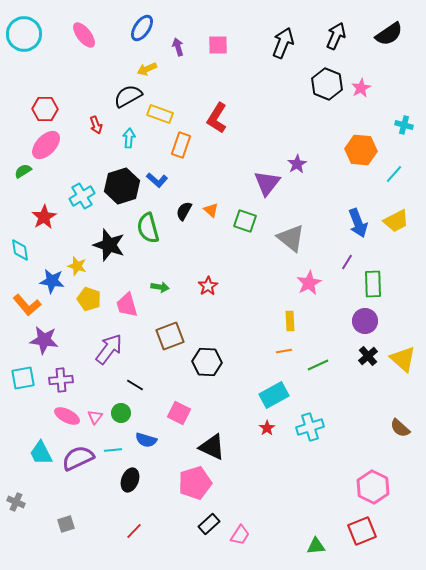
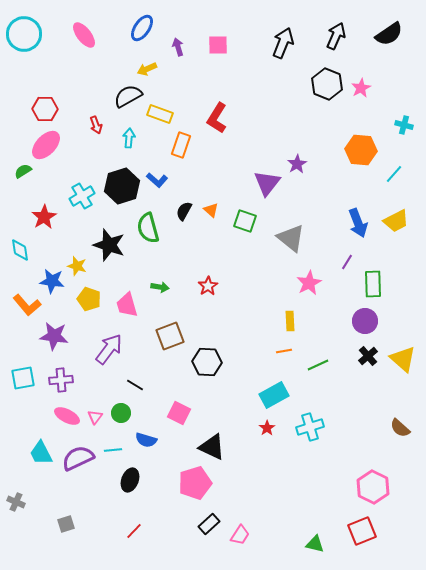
purple star at (44, 340): moved 10 px right, 4 px up
green triangle at (316, 546): moved 1 px left, 2 px up; rotated 18 degrees clockwise
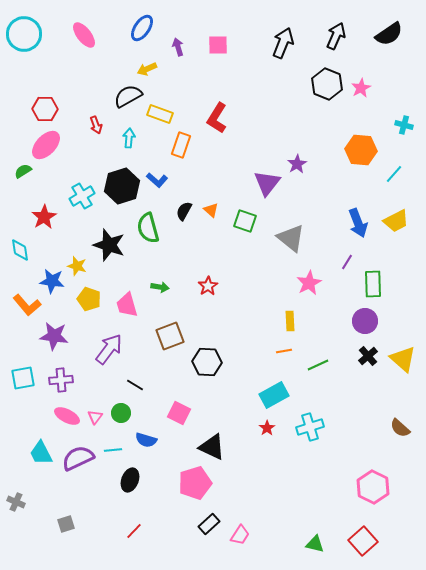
red square at (362, 531): moved 1 px right, 10 px down; rotated 20 degrees counterclockwise
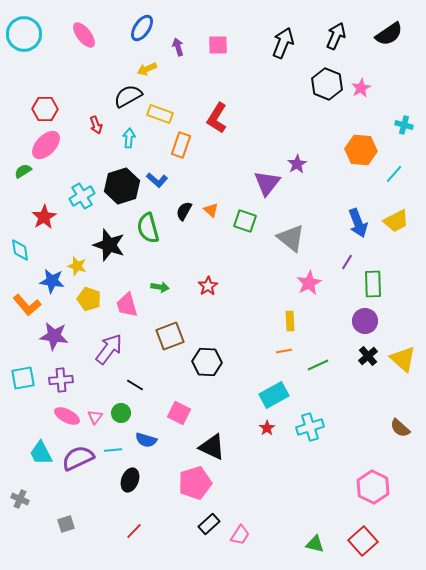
gray cross at (16, 502): moved 4 px right, 3 px up
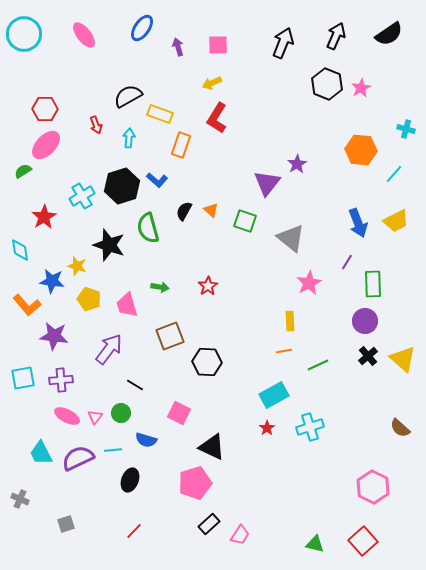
yellow arrow at (147, 69): moved 65 px right, 14 px down
cyan cross at (404, 125): moved 2 px right, 4 px down
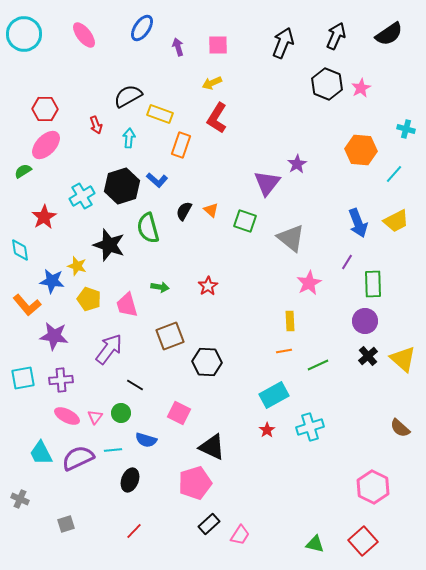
red star at (267, 428): moved 2 px down
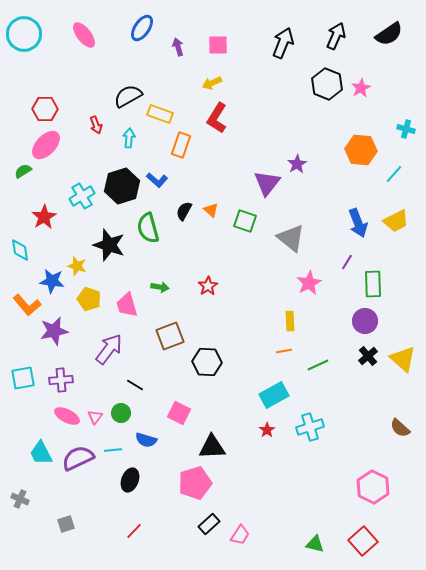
purple star at (54, 336): moved 5 px up; rotated 20 degrees counterclockwise
black triangle at (212, 447): rotated 28 degrees counterclockwise
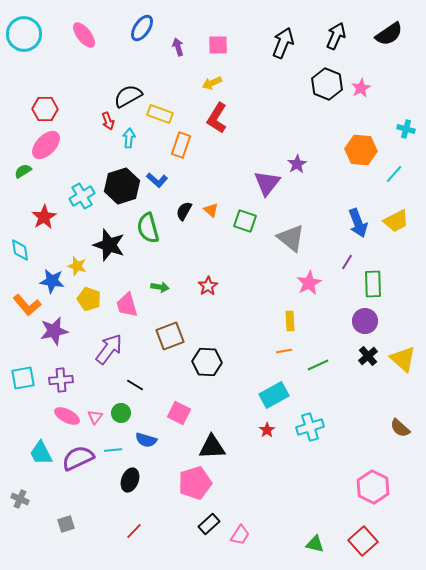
red arrow at (96, 125): moved 12 px right, 4 px up
